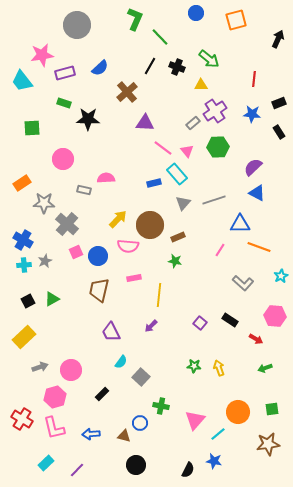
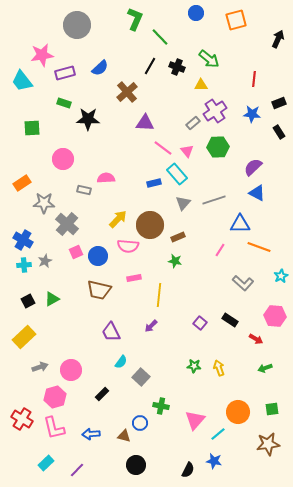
brown trapezoid at (99, 290): rotated 90 degrees counterclockwise
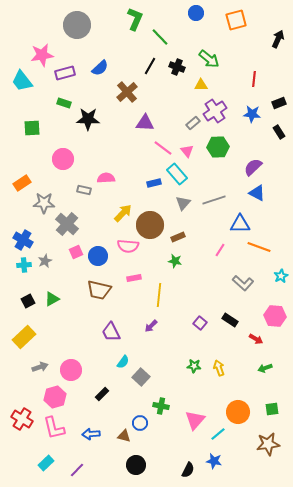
yellow arrow at (118, 219): moved 5 px right, 6 px up
cyan semicircle at (121, 362): moved 2 px right
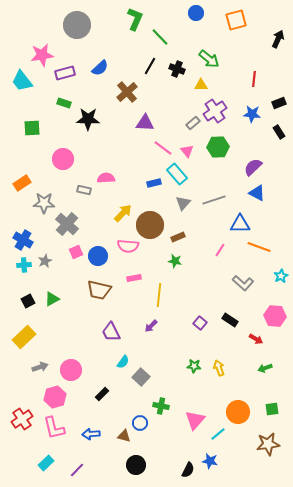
black cross at (177, 67): moved 2 px down
red cross at (22, 419): rotated 25 degrees clockwise
blue star at (214, 461): moved 4 px left
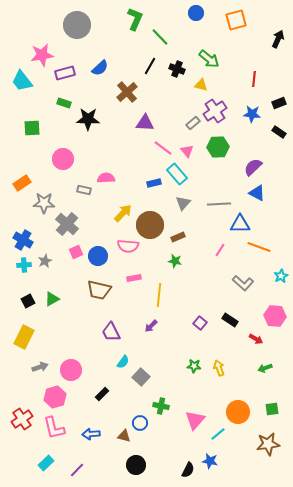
yellow triangle at (201, 85): rotated 16 degrees clockwise
black rectangle at (279, 132): rotated 24 degrees counterclockwise
gray line at (214, 200): moved 5 px right, 4 px down; rotated 15 degrees clockwise
yellow rectangle at (24, 337): rotated 20 degrees counterclockwise
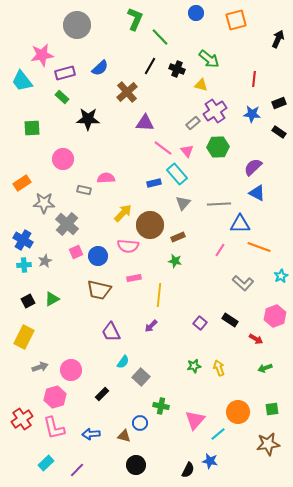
green rectangle at (64, 103): moved 2 px left, 6 px up; rotated 24 degrees clockwise
pink hexagon at (275, 316): rotated 25 degrees counterclockwise
green star at (194, 366): rotated 16 degrees counterclockwise
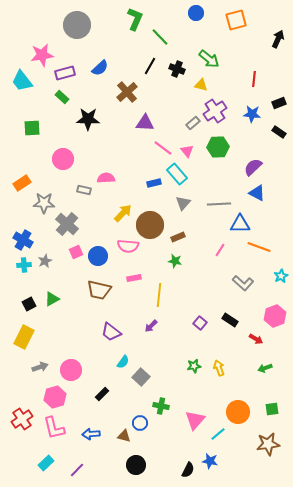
black square at (28, 301): moved 1 px right, 3 px down
purple trapezoid at (111, 332): rotated 25 degrees counterclockwise
